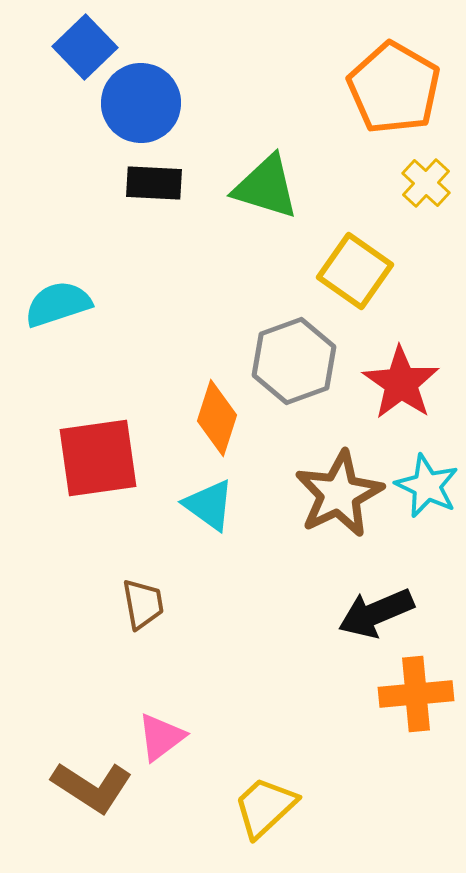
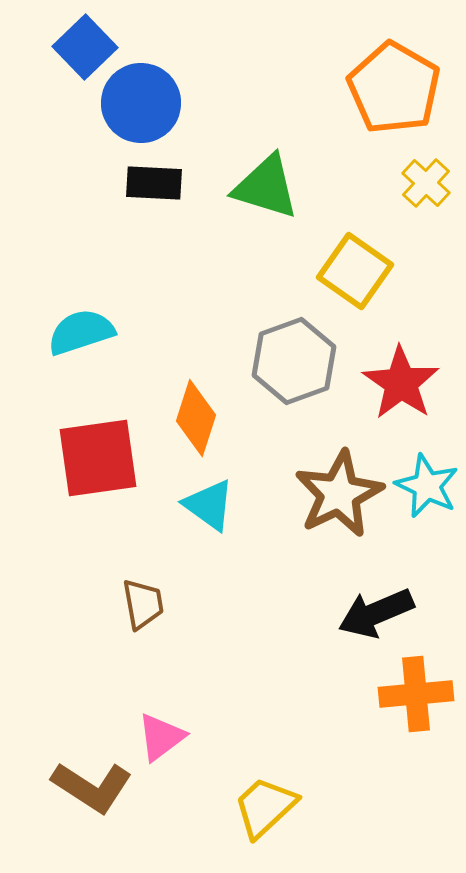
cyan semicircle: moved 23 px right, 28 px down
orange diamond: moved 21 px left
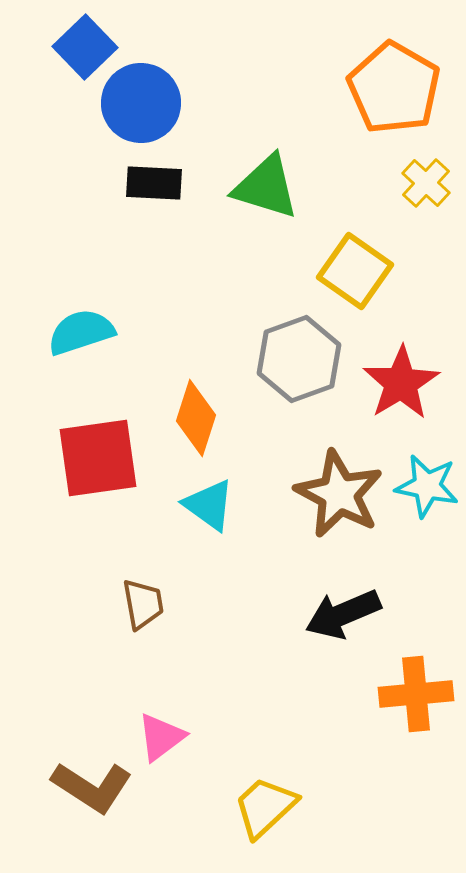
gray hexagon: moved 5 px right, 2 px up
red star: rotated 6 degrees clockwise
cyan star: rotated 14 degrees counterclockwise
brown star: rotated 18 degrees counterclockwise
black arrow: moved 33 px left, 1 px down
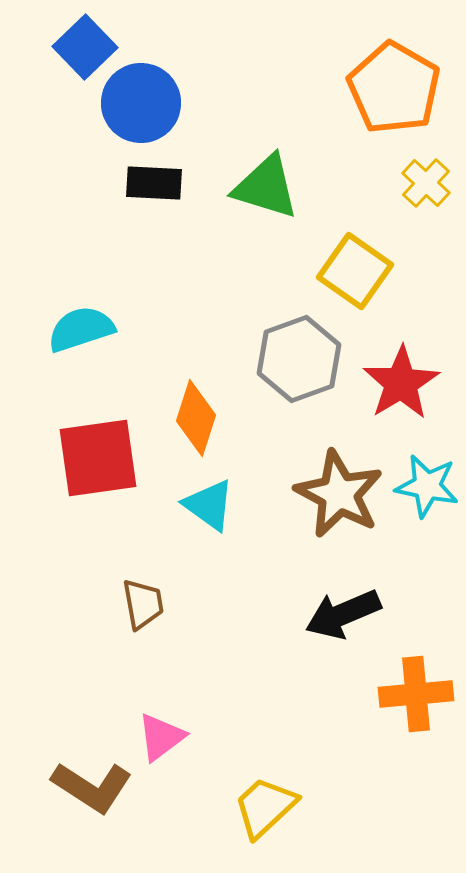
cyan semicircle: moved 3 px up
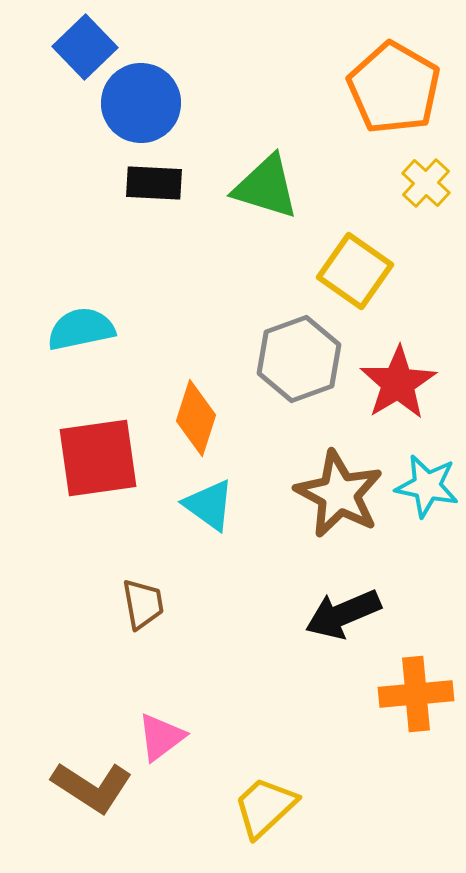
cyan semicircle: rotated 6 degrees clockwise
red star: moved 3 px left
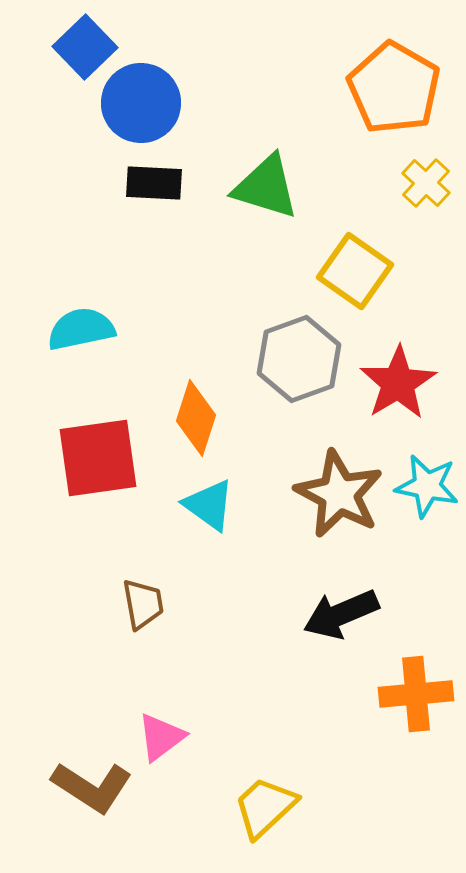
black arrow: moved 2 px left
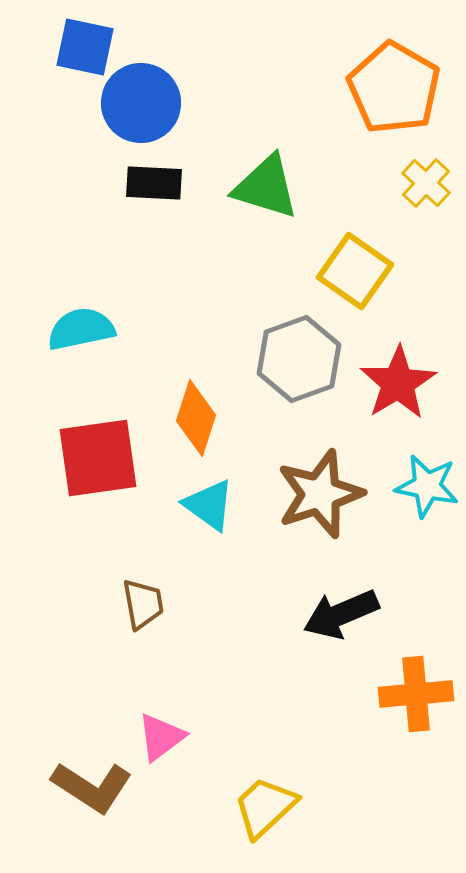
blue square: rotated 34 degrees counterclockwise
brown star: moved 19 px left; rotated 26 degrees clockwise
